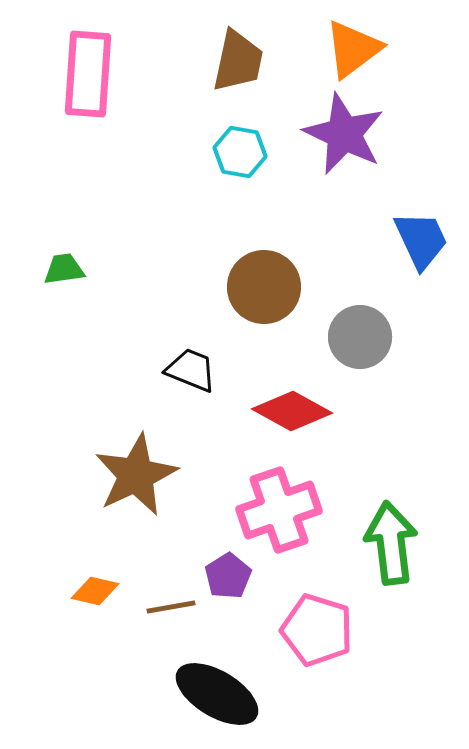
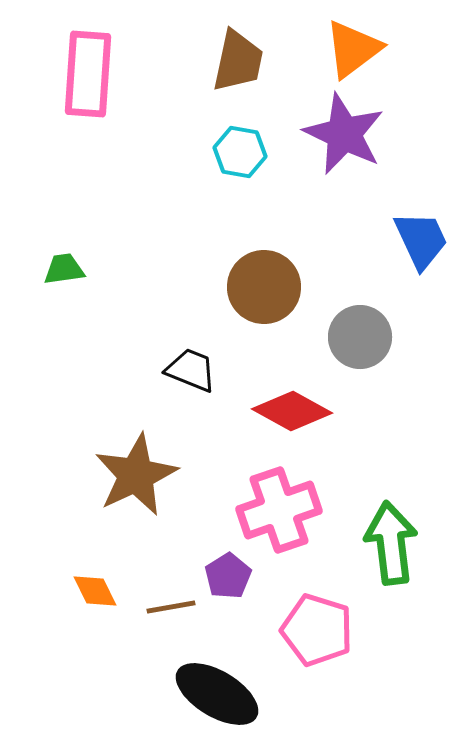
orange diamond: rotated 51 degrees clockwise
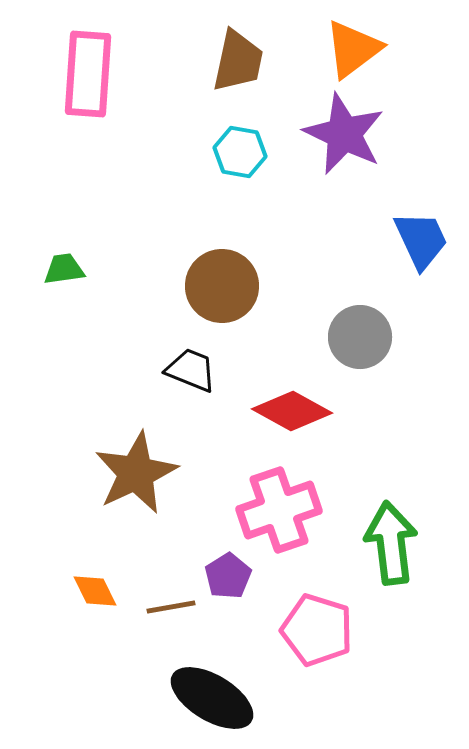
brown circle: moved 42 px left, 1 px up
brown star: moved 2 px up
black ellipse: moved 5 px left, 4 px down
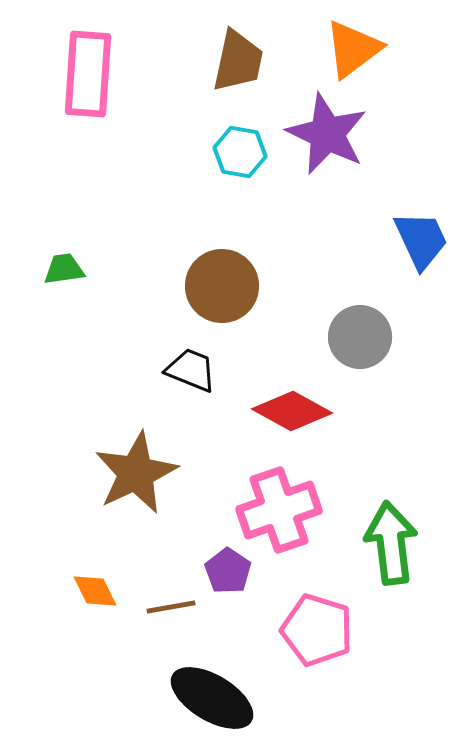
purple star: moved 17 px left
purple pentagon: moved 5 px up; rotated 6 degrees counterclockwise
